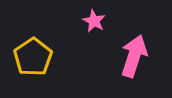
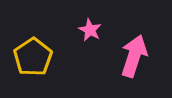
pink star: moved 4 px left, 9 px down
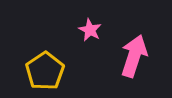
yellow pentagon: moved 12 px right, 14 px down
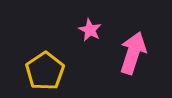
pink arrow: moved 1 px left, 3 px up
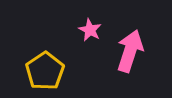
pink arrow: moved 3 px left, 2 px up
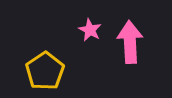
pink arrow: moved 9 px up; rotated 21 degrees counterclockwise
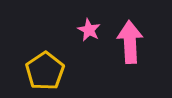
pink star: moved 1 px left
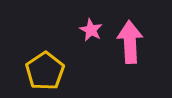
pink star: moved 2 px right
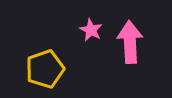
yellow pentagon: moved 2 px up; rotated 15 degrees clockwise
